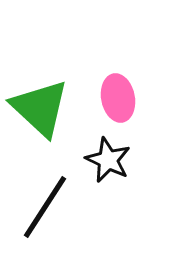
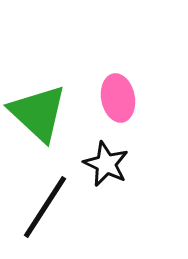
green triangle: moved 2 px left, 5 px down
black star: moved 2 px left, 4 px down
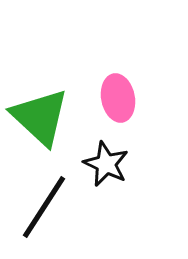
green triangle: moved 2 px right, 4 px down
black line: moved 1 px left
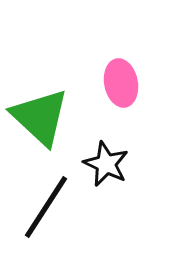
pink ellipse: moved 3 px right, 15 px up
black line: moved 2 px right
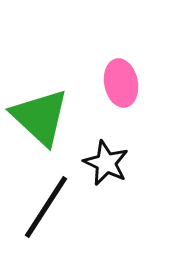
black star: moved 1 px up
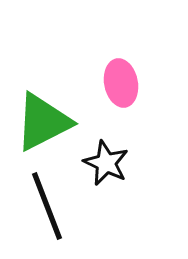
green triangle: moved 3 px right, 5 px down; rotated 50 degrees clockwise
black line: moved 1 px right, 1 px up; rotated 54 degrees counterclockwise
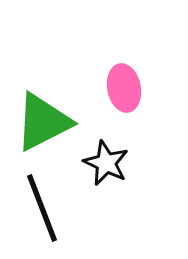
pink ellipse: moved 3 px right, 5 px down
black line: moved 5 px left, 2 px down
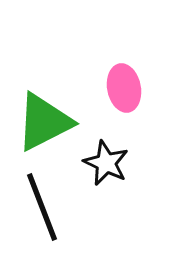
green triangle: moved 1 px right
black line: moved 1 px up
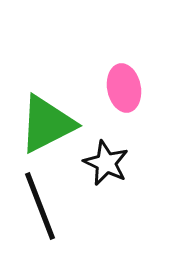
green triangle: moved 3 px right, 2 px down
black line: moved 2 px left, 1 px up
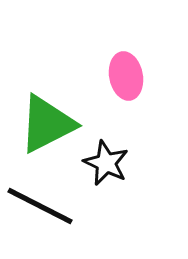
pink ellipse: moved 2 px right, 12 px up
black line: rotated 42 degrees counterclockwise
